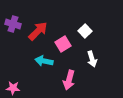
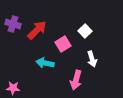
red arrow: moved 1 px left, 1 px up
cyan arrow: moved 1 px right, 2 px down
pink arrow: moved 7 px right
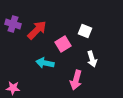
white square: rotated 24 degrees counterclockwise
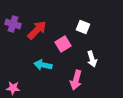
white square: moved 2 px left, 4 px up
cyan arrow: moved 2 px left, 2 px down
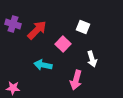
pink square: rotated 14 degrees counterclockwise
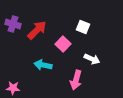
white arrow: rotated 49 degrees counterclockwise
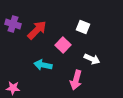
pink square: moved 1 px down
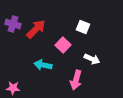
red arrow: moved 1 px left, 1 px up
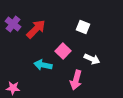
purple cross: rotated 21 degrees clockwise
pink square: moved 6 px down
